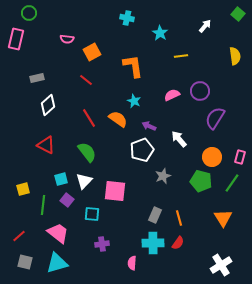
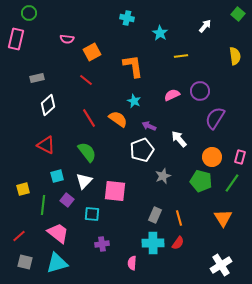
cyan square at (61, 179): moved 4 px left, 3 px up
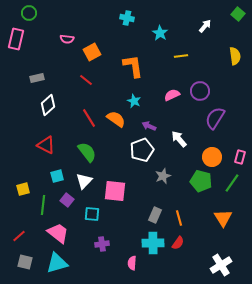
orange semicircle at (118, 119): moved 2 px left
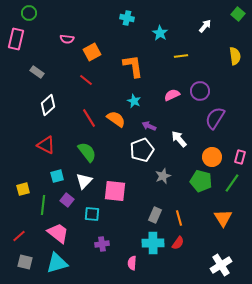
gray rectangle at (37, 78): moved 6 px up; rotated 48 degrees clockwise
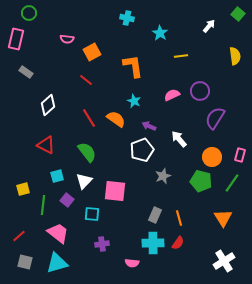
white arrow at (205, 26): moved 4 px right
gray rectangle at (37, 72): moved 11 px left
pink rectangle at (240, 157): moved 2 px up
pink semicircle at (132, 263): rotated 88 degrees counterclockwise
white cross at (221, 265): moved 3 px right, 4 px up
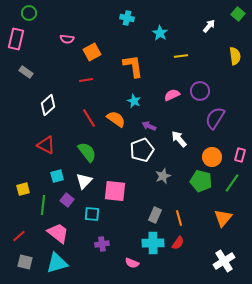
red line at (86, 80): rotated 48 degrees counterclockwise
orange triangle at (223, 218): rotated 12 degrees clockwise
pink semicircle at (132, 263): rotated 16 degrees clockwise
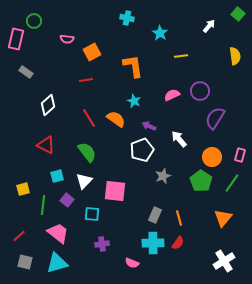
green circle at (29, 13): moved 5 px right, 8 px down
green pentagon at (201, 181): rotated 20 degrees clockwise
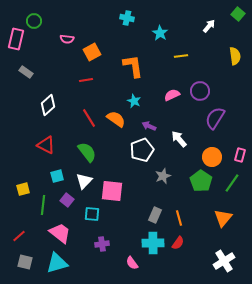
pink square at (115, 191): moved 3 px left
pink trapezoid at (58, 233): moved 2 px right
pink semicircle at (132, 263): rotated 32 degrees clockwise
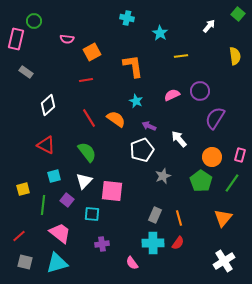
cyan star at (134, 101): moved 2 px right
cyan square at (57, 176): moved 3 px left
